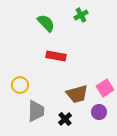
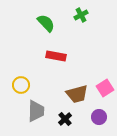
yellow circle: moved 1 px right
purple circle: moved 5 px down
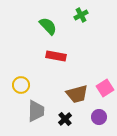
green semicircle: moved 2 px right, 3 px down
